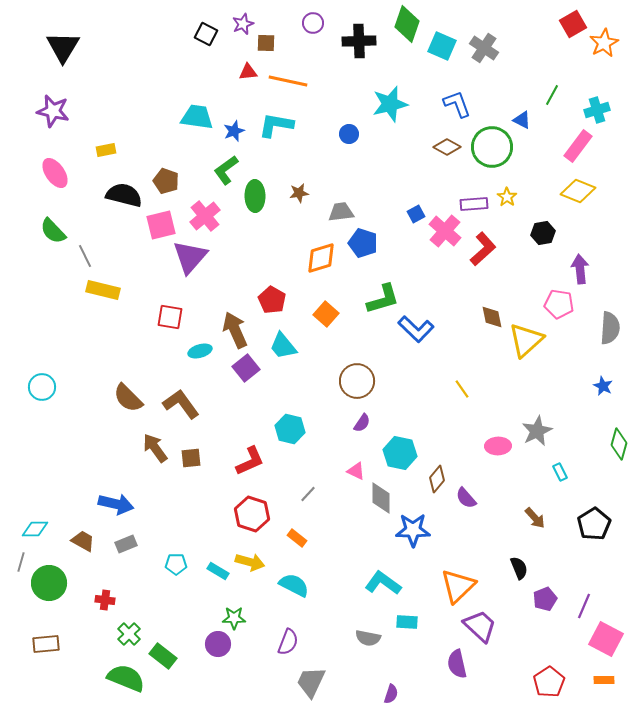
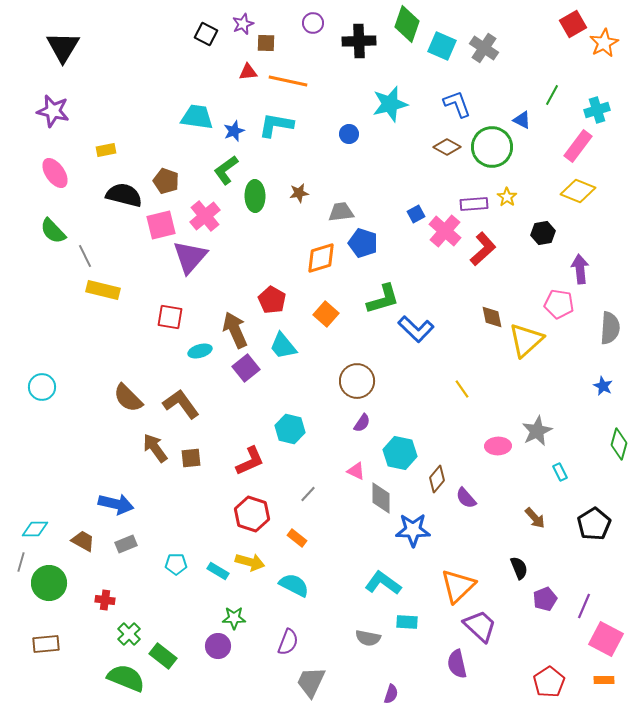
purple circle at (218, 644): moved 2 px down
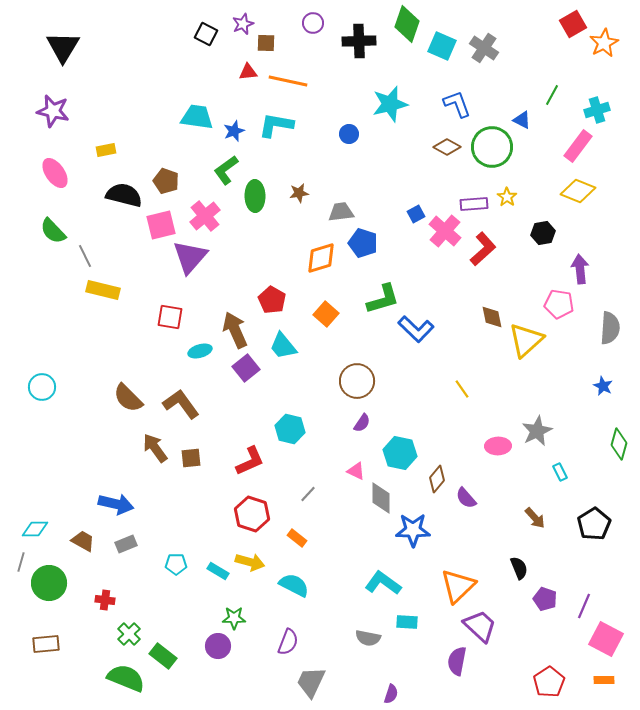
purple pentagon at (545, 599): rotated 30 degrees counterclockwise
purple semicircle at (457, 664): moved 3 px up; rotated 24 degrees clockwise
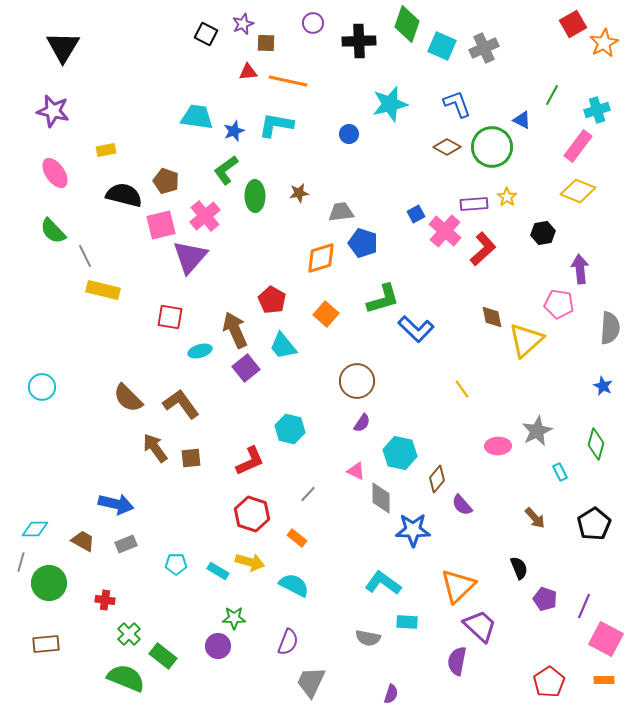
gray cross at (484, 48): rotated 32 degrees clockwise
green diamond at (619, 444): moved 23 px left
purple semicircle at (466, 498): moved 4 px left, 7 px down
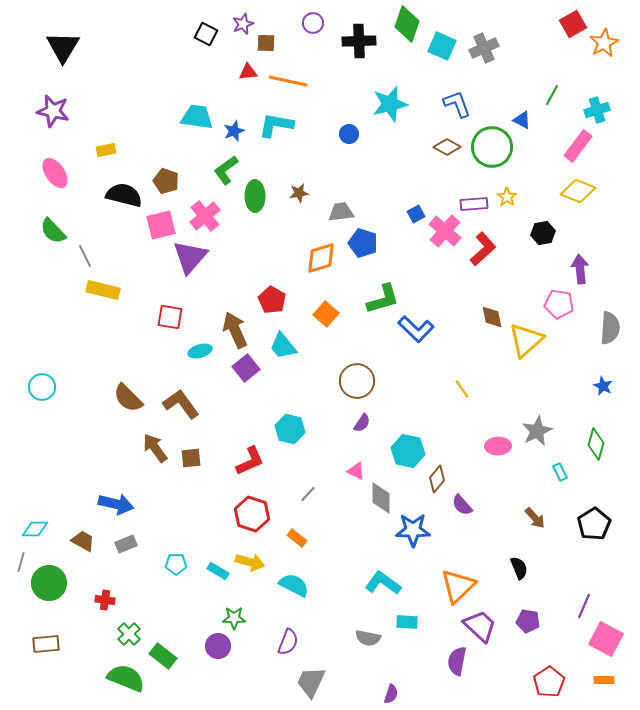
cyan hexagon at (400, 453): moved 8 px right, 2 px up
purple pentagon at (545, 599): moved 17 px left, 22 px down; rotated 10 degrees counterclockwise
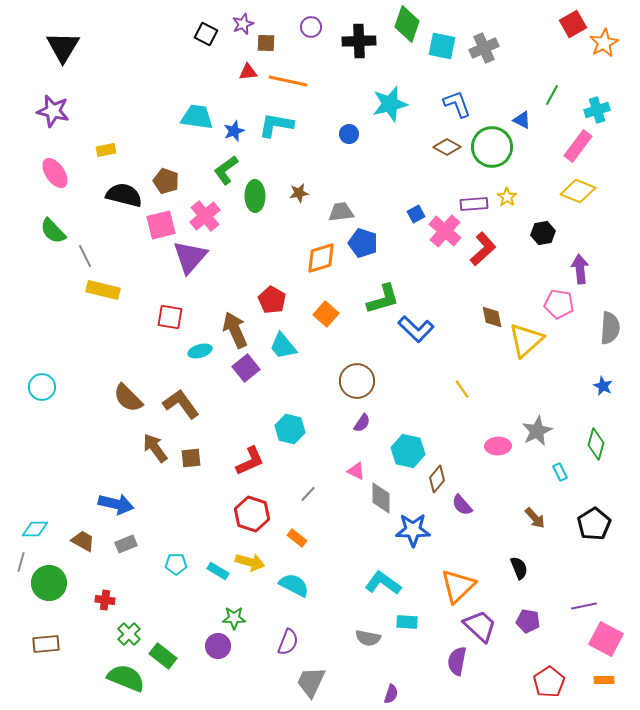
purple circle at (313, 23): moved 2 px left, 4 px down
cyan square at (442, 46): rotated 12 degrees counterclockwise
purple line at (584, 606): rotated 55 degrees clockwise
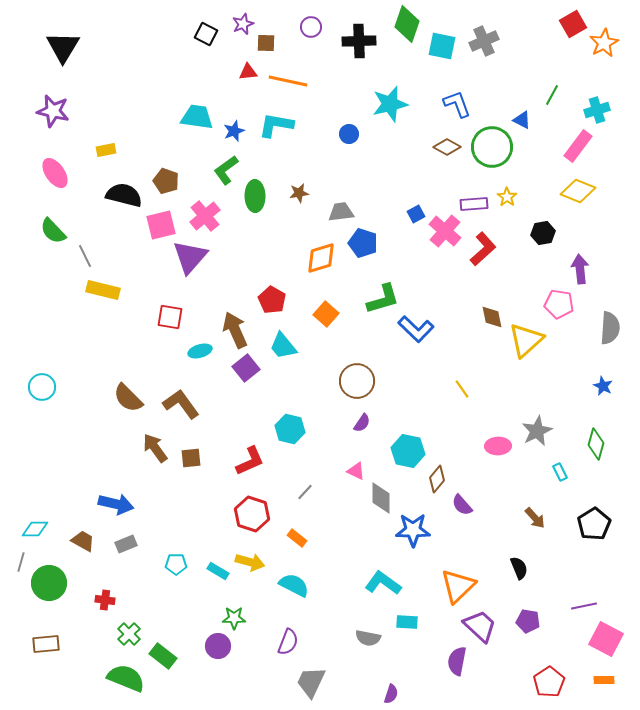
gray cross at (484, 48): moved 7 px up
gray line at (308, 494): moved 3 px left, 2 px up
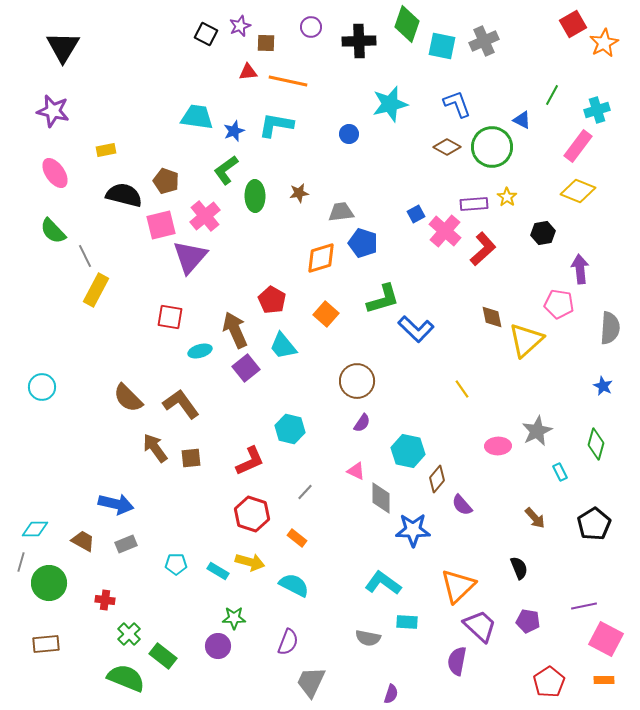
purple star at (243, 24): moved 3 px left, 2 px down
yellow rectangle at (103, 290): moved 7 px left; rotated 76 degrees counterclockwise
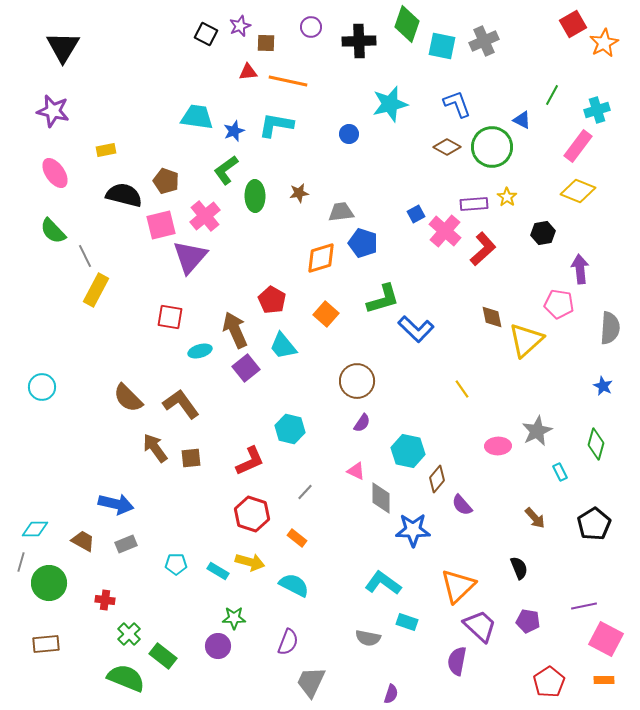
cyan rectangle at (407, 622): rotated 15 degrees clockwise
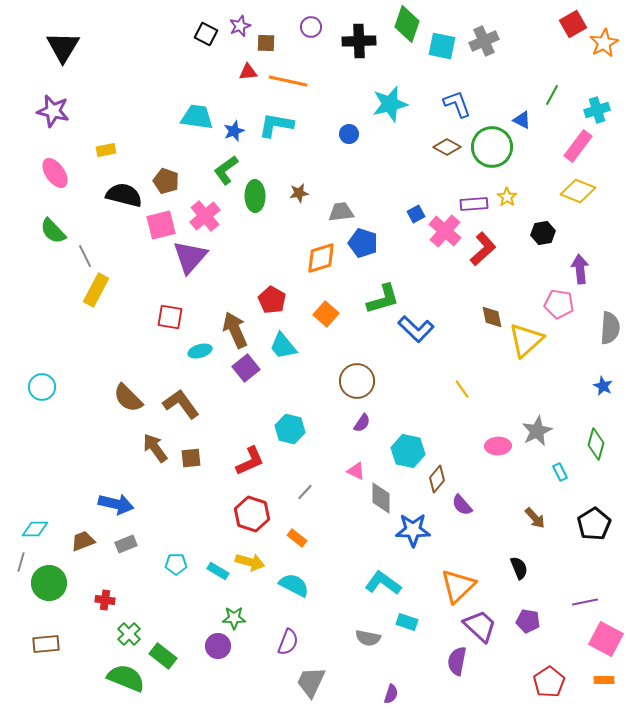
brown trapezoid at (83, 541): rotated 50 degrees counterclockwise
purple line at (584, 606): moved 1 px right, 4 px up
